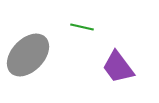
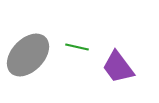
green line: moved 5 px left, 20 px down
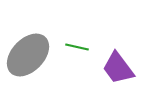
purple trapezoid: moved 1 px down
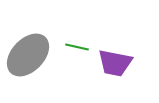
purple trapezoid: moved 3 px left, 5 px up; rotated 42 degrees counterclockwise
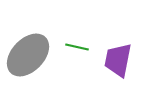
purple trapezoid: moved 3 px right, 3 px up; rotated 90 degrees clockwise
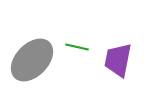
gray ellipse: moved 4 px right, 5 px down
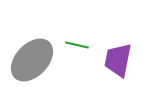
green line: moved 2 px up
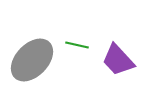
purple trapezoid: rotated 54 degrees counterclockwise
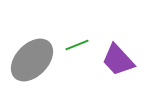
green line: rotated 35 degrees counterclockwise
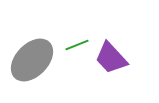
purple trapezoid: moved 7 px left, 2 px up
